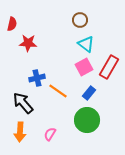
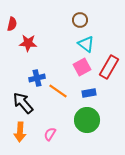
pink square: moved 2 px left
blue rectangle: rotated 40 degrees clockwise
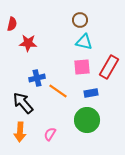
cyan triangle: moved 2 px left, 2 px up; rotated 24 degrees counterclockwise
pink square: rotated 24 degrees clockwise
blue rectangle: moved 2 px right
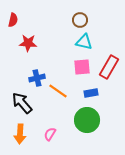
red semicircle: moved 1 px right, 4 px up
black arrow: moved 1 px left
orange arrow: moved 2 px down
